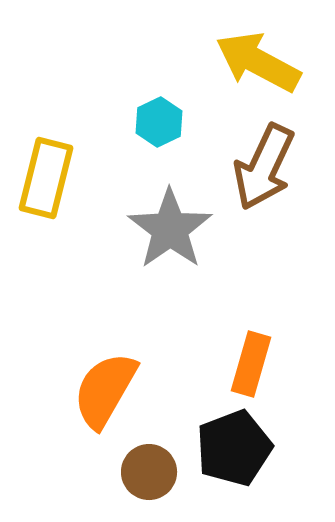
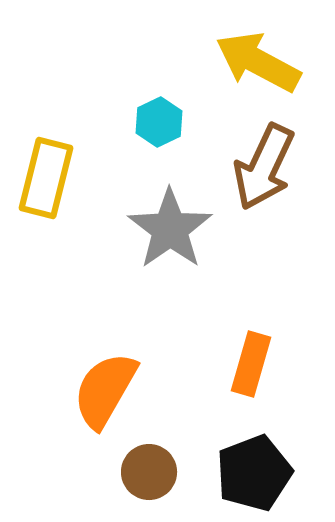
black pentagon: moved 20 px right, 25 px down
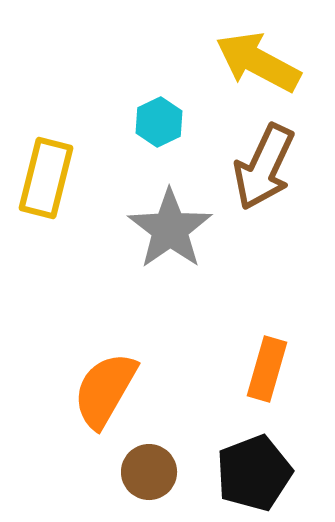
orange rectangle: moved 16 px right, 5 px down
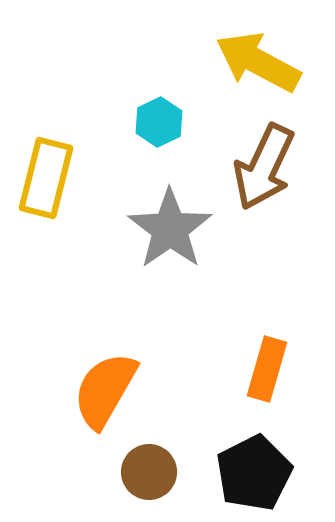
black pentagon: rotated 6 degrees counterclockwise
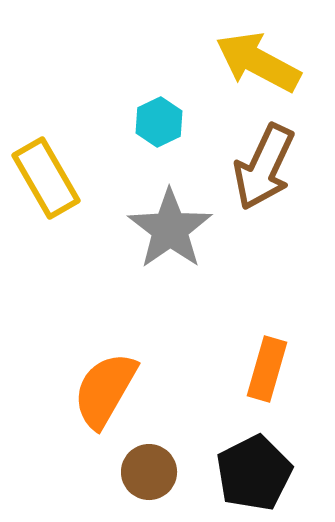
yellow rectangle: rotated 44 degrees counterclockwise
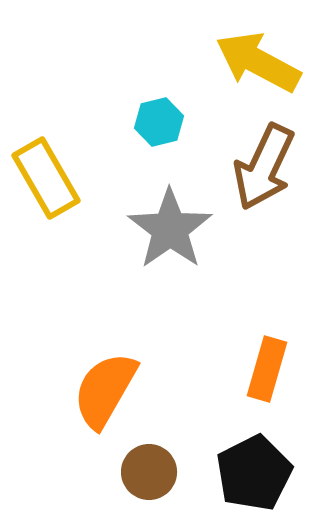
cyan hexagon: rotated 12 degrees clockwise
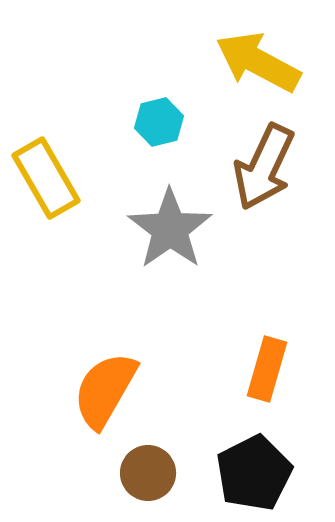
brown circle: moved 1 px left, 1 px down
